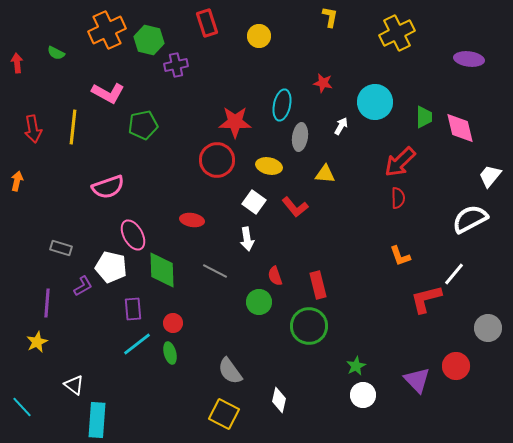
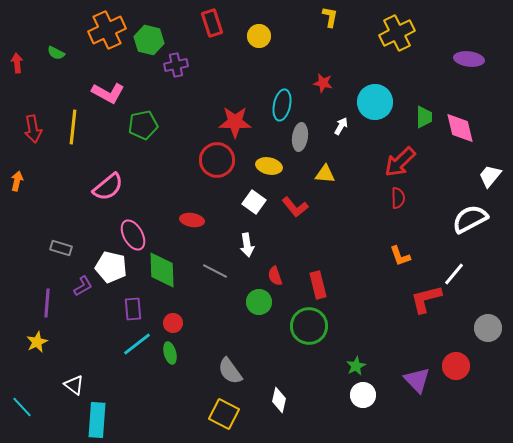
red rectangle at (207, 23): moved 5 px right
pink semicircle at (108, 187): rotated 20 degrees counterclockwise
white arrow at (247, 239): moved 6 px down
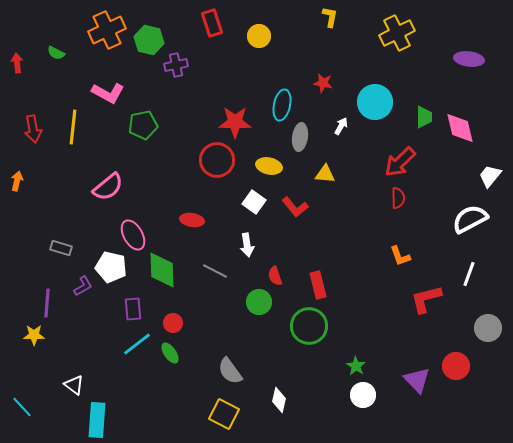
white line at (454, 274): moved 15 px right; rotated 20 degrees counterclockwise
yellow star at (37, 342): moved 3 px left, 7 px up; rotated 25 degrees clockwise
green ellipse at (170, 353): rotated 20 degrees counterclockwise
green star at (356, 366): rotated 12 degrees counterclockwise
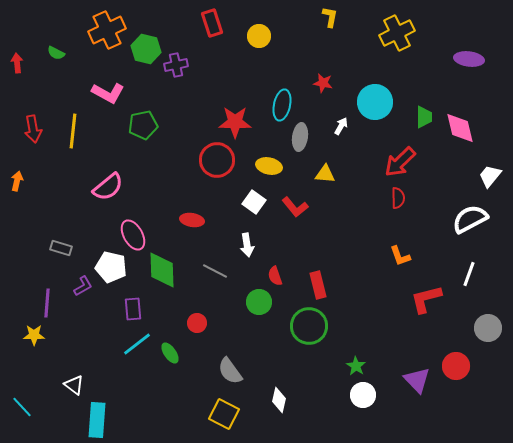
green hexagon at (149, 40): moved 3 px left, 9 px down
yellow line at (73, 127): moved 4 px down
red circle at (173, 323): moved 24 px right
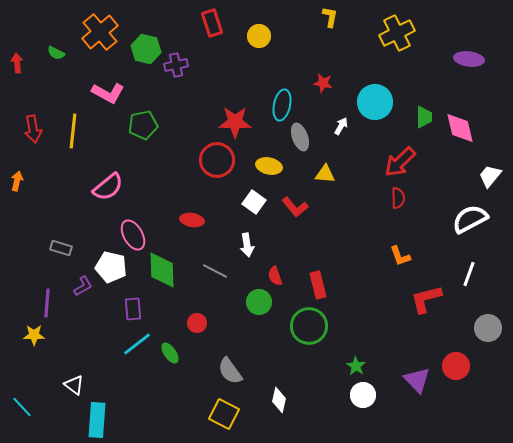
orange cross at (107, 30): moved 7 px left, 2 px down; rotated 15 degrees counterclockwise
gray ellipse at (300, 137): rotated 28 degrees counterclockwise
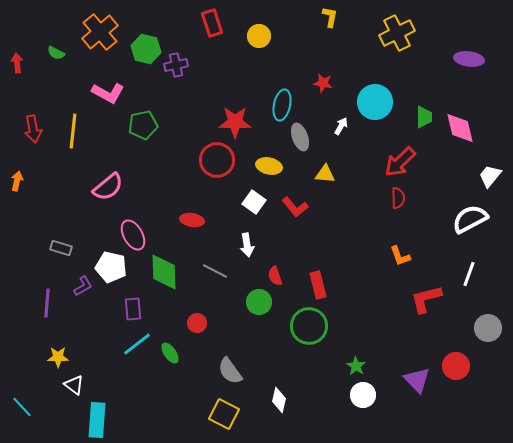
green diamond at (162, 270): moved 2 px right, 2 px down
yellow star at (34, 335): moved 24 px right, 22 px down
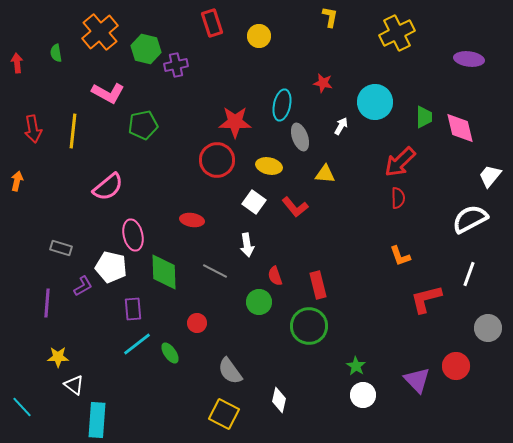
green semicircle at (56, 53): rotated 54 degrees clockwise
pink ellipse at (133, 235): rotated 16 degrees clockwise
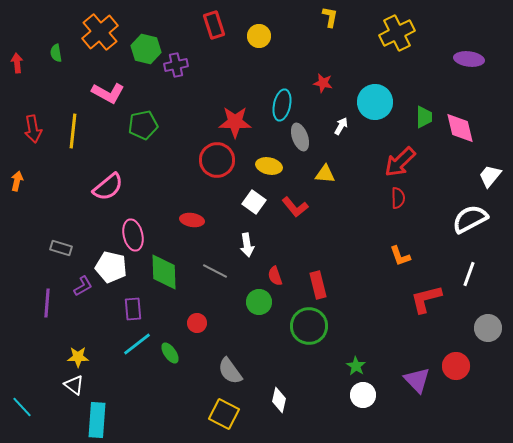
red rectangle at (212, 23): moved 2 px right, 2 px down
yellow star at (58, 357): moved 20 px right
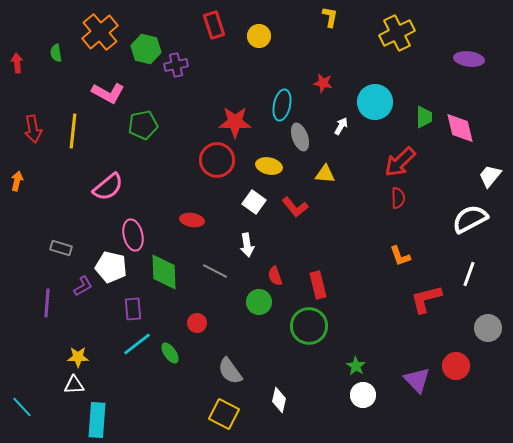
white triangle at (74, 385): rotated 40 degrees counterclockwise
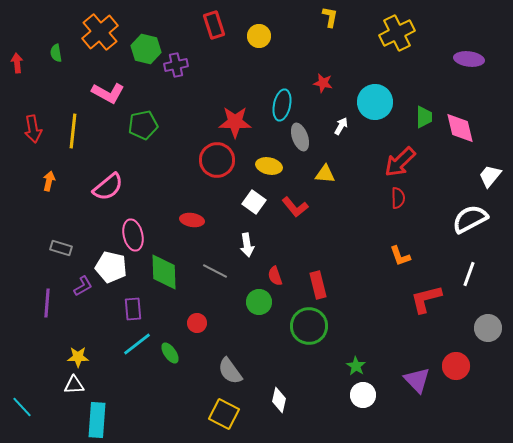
orange arrow at (17, 181): moved 32 px right
